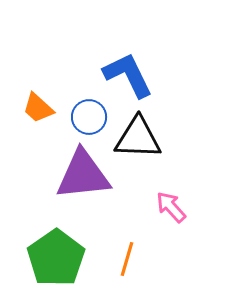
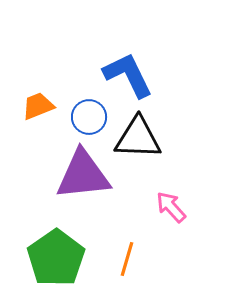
orange trapezoid: moved 2 px up; rotated 116 degrees clockwise
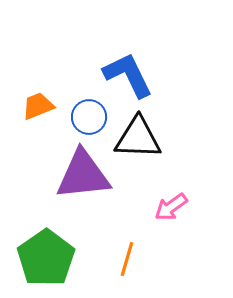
pink arrow: rotated 84 degrees counterclockwise
green pentagon: moved 10 px left
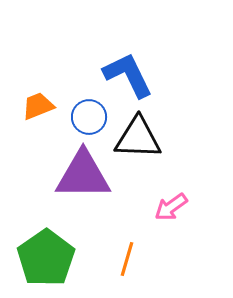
purple triangle: rotated 6 degrees clockwise
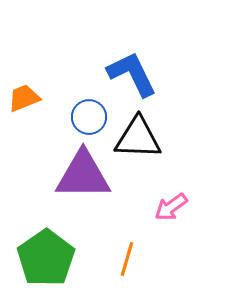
blue L-shape: moved 4 px right, 1 px up
orange trapezoid: moved 14 px left, 8 px up
